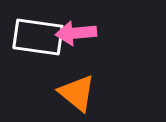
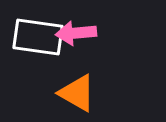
orange triangle: rotated 9 degrees counterclockwise
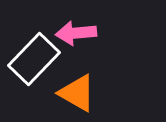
white rectangle: moved 4 px left, 22 px down; rotated 54 degrees counterclockwise
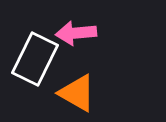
white rectangle: moved 1 px right; rotated 18 degrees counterclockwise
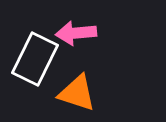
orange triangle: rotated 12 degrees counterclockwise
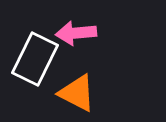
orange triangle: rotated 9 degrees clockwise
